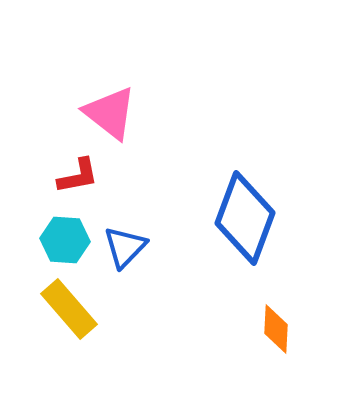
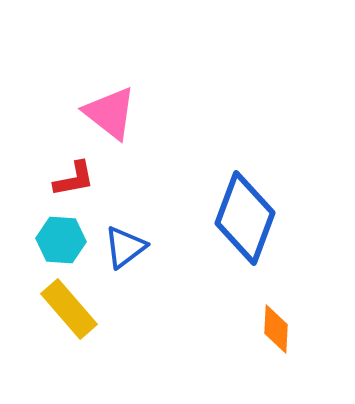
red L-shape: moved 4 px left, 3 px down
cyan hexagon: moved 4 px left
blue triangle: rotated 9 degrees clockwise
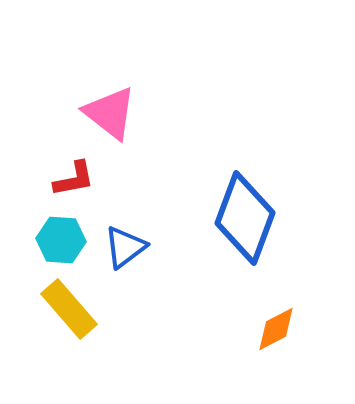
orange diamond: rotated 60 degrees clockwise
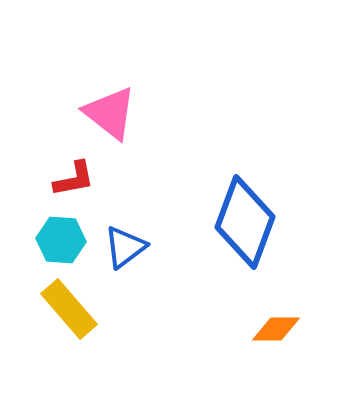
blue diamond: moved 4 px down
orange diamond: rotated 27 degrees clockwise
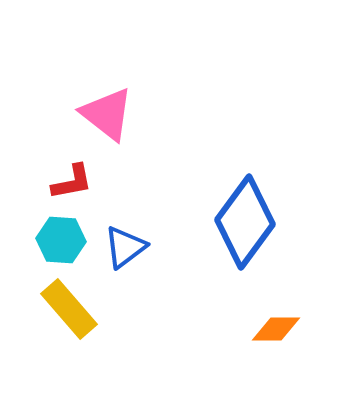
pink triangle: moved 3 px left, 1 px down
red L-shape: moved 2 px left, 3 px down
blue diamond: rotated 16 degrees clockwise
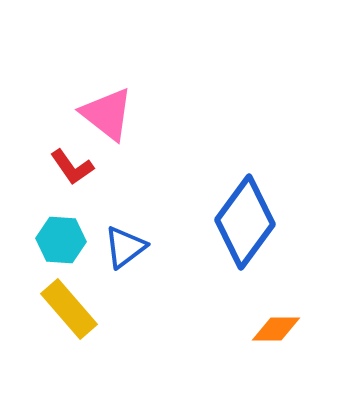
red L-shape: moved 15 px up; rotated 66 degrees clockwise
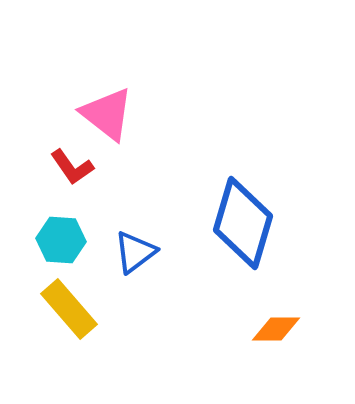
blue diamond: moved 2 px left, 1 px down; rotated 20 degrees counterclockwise
blue triangle: moved 10 px right, 5 px down
